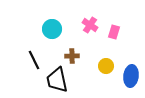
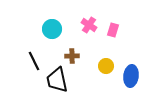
pink cross: moved 1 px left
pink rectangle: moved 1 px left, 2 px up
black line: moved 1 px down
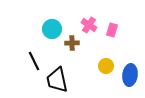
pink rectangle: moved 1 px left
brown cross: moved 13 px up
blue ellipse: moved 1 px left, 1 px up
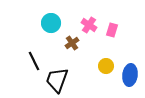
cyan circle: moved 1 px left, 6 px up
brown cross: rotated 32 degrees counterclockwise
black trapezoid: rotated 32 degrees clockwise
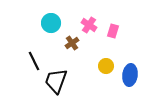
pink rectangle: moved 1 px right, 1 px down
black trapezoid: moved 1 px left, 1 px down
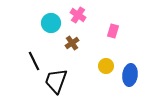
pink cross: moved 11 px left, 10 px up
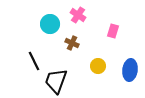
cyan circle: moved 1 px left, 1 px down
brown cross: rotated 32 degrees counterclockwise
yellow circle: moved 8 px left
blue ellipse: moved 5 px up
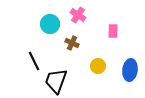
pink rectangle: rotated 16 degrees counterclockwise
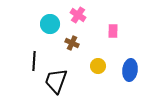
black line: rotated 30 degrees clockwise
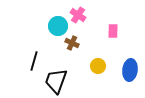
cyan circle: moved 8 px right, 2 px down
black line: rotated 12 degrees clockwise
